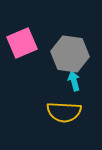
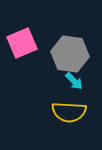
cyan arrow: rotated 150 degrees clockwise
yellow semicircle: moved 5 px right
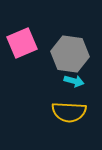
cyan arrow: rotated 30 degrees counterclockwise
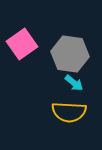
pink square: moved 1 px down; rotated 12 degrees counterclockwise
cyan arrow: moved 2 px down; rotated 24 degrees clockwise
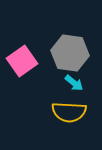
pink square: moved 17 px down
gray hexagon: moved 1 px up
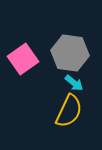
pink square: moved 1 px right, 2 px up
yellow semicircle: moved 1 px up; rotated 68 degrees counterclockwise
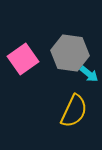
cyan arrow: moved 15 px right, 9 px up
yellow semicircle: moved 5 px right
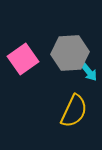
gray hexagon: rotated 12 degrees counterclockwise
cyan arrow: moved 2 px up; rotated 12 degrees clockwise
